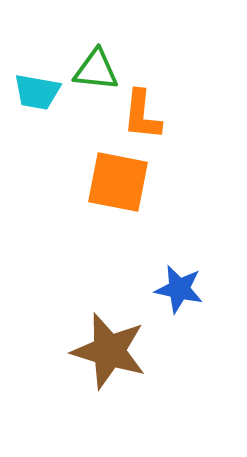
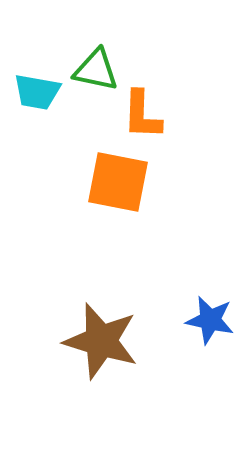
green triangle: rotated 6 degrees clockwise
orange L-shape: rotated 4 degrees counterclockwise
blue star: moved 31 px right, 31 px down
brown star: moved 8 px left, 10 px up
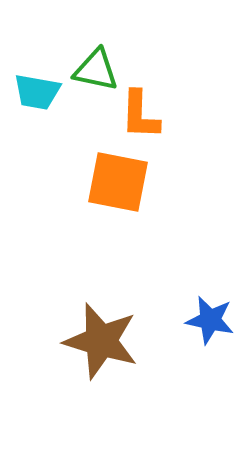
orange L-shape: moved 2 px left
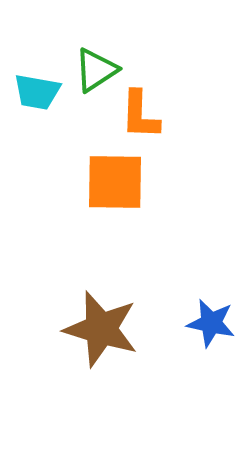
green triangle: rotated 45 degrees counterclockwise
orange square: moved 3 px left; rotated 10 degrees counterclockwise
blue star: moved 1 px right, 3 px down
brown star: moved 12 px up
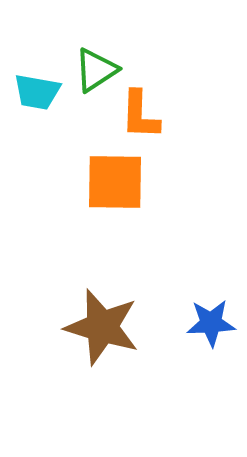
blue star: rotated 15 degrees counterclockwise
brown star: moved 1 px right, 2 px up
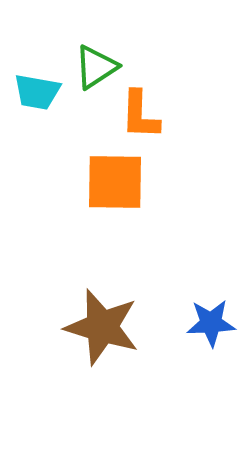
green triangle: moved 3 px up
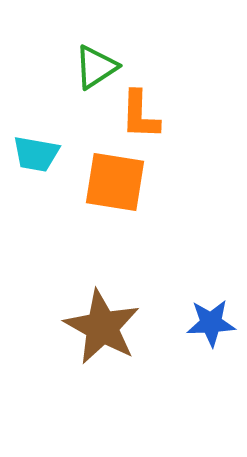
cyan trapezoid: moved 1 px left, 62 px down
orange square: rotated 8 degrees clockwise
brown star: rotated 12 degrees clockwise
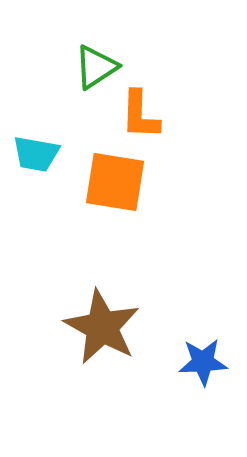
blue star: moved 8 px left, 39 px down
